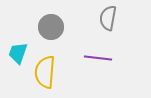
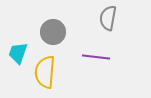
gray circle: moved 2 px right, 5 px down
purple line: moved 2 px left, 1 px up
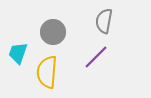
gray semicircle: moved 4 px left, 3 px down
purple line: rotated 52 degrees counterclockwise
yellow semicircle: moved 2 px right
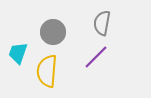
gray semicircle: moved 2 px left, 2 px down
yellow semicircle: moved 1 px up
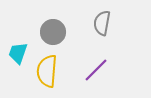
purple line: moved 13 px down
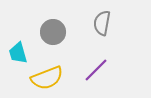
cyan trapezoid: rotated 35 degrees counterclockwise
yellow semicircle: moved 7 px down; rotated 116 degrees counterclockwise
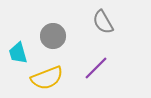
gray semicircle: moved 1 px right, 1 px up; rotated 40 degrees counterclockwise
gray circle: moved 4 px down
purple line: moved 2 px up
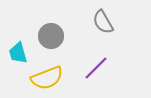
gray circle: moved 2 px left
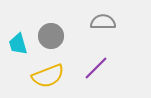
gray semicircle: rotated 120 degrees clockwise
cyan trapezoid: moved 9 px up
yellow semicircle: moved 1 px right, 2 px up
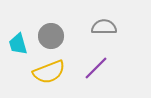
gray semicircle: moved 1 px right, 5 px down
yellow semicircle: moved 1 px right, 4 px up
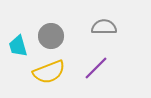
cyan trapezoid: moved 2 px down
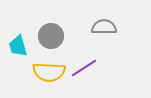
purple line: moved 12 px left; rotated 12 degrees clockwise
yellow semicircle: rotated 24 degrees clockwise
